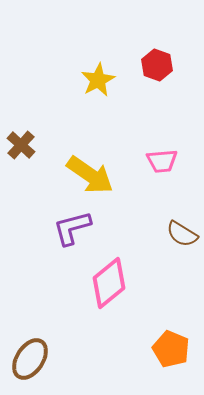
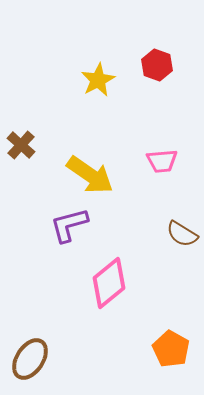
purple L-shape: moved 3 px left, 3 px up
orange pentagon: rotated 6 degrees clockwise
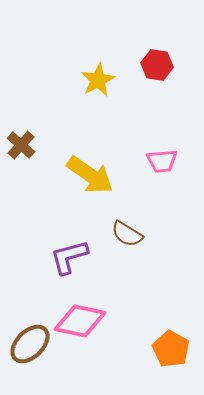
red hexagon: rotated 12 degrees counterclockwise
purple L-shape: moved 32 px down
brown semicircle: moved 55 px left
pink diamond: moved 29 px left, 38 px down; rotated 51 degrees clockwise
brown ellipse: moved 15 px up; rotated 12 degrees clockwise
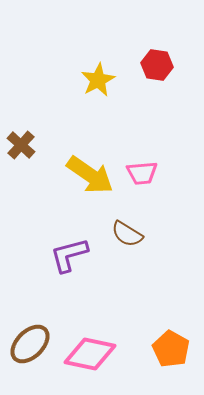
pink trapezoid: moved 20 px left, 12 px down
purple L-shape: moved 2 px up
pink diamond: moved 10 px right, 33 px down
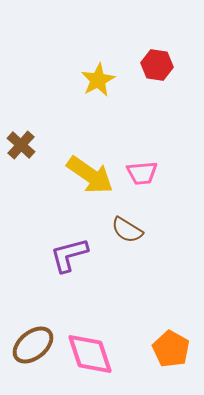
brown semicircle: moved 4 px up
brown ellipse: moved 3 px right, 1 px down; rotated 6 degrees clockwise
pink diamond: rotated 60 degrees clockwise
